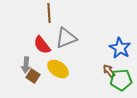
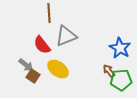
gray triangle: moved 2 px up
gray arrow: rotated 56 degrees counterclockwise
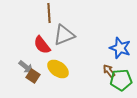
gray triangle: moved 2 px left, 1 px up
blue star: rotated 10 degrees counterclockwise
gray arrow: moved 2 px down
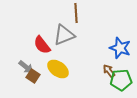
brown line: moved 27 px right
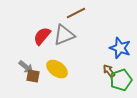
brown line: rotated 66 degrees clockwise
red semicircle: moved 9 px up; rotated 78 degrees clockwise
yellow ellipse: moved 1 px left
brown square: rotated 24 degrees counterclockwise
green pentagon: rotated 15 degrees counterclockwise
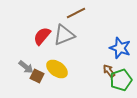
brown square: moved 4 px right; rotated 16 degrees clockwise
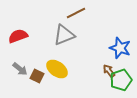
red semicircle: moved 24 px left; rotated 30 degrees clockwise
gray arrow: moved 6 px left, 2 px down
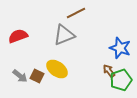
gray arrow: moved 7 px down
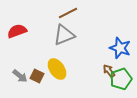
brown line: moved 8 px left
red semicircle: moved 1 px left, 5 px up
yellow ellipse: rotated 20 degrees clockwise
green pentagon: moved 1 px up
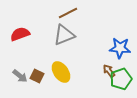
red semicircle: moved 3 px right, 3 px down
blue star: rotated 15 degrees counterclockwise
yellow ellipse: moved 4 px right, 3 px down
